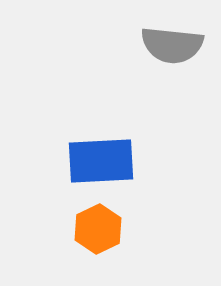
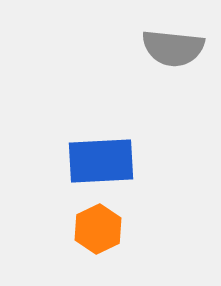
gray semicircle: moved 1 px right, 3 px down
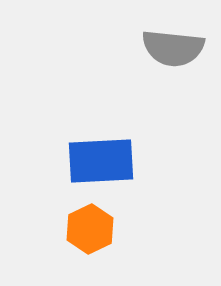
orange hexagon: moved 8 px left
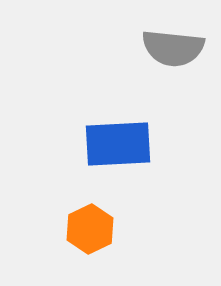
blue rectangle: moved 17 px right, 17 px up
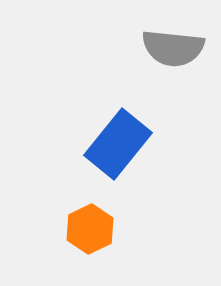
blue rectangle: rotated 48 degrees counterclockwise
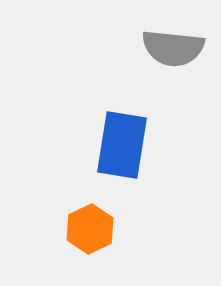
blue rectangle: moved 4 px right, 1 px down; rotated 30 degrees counterclockwise
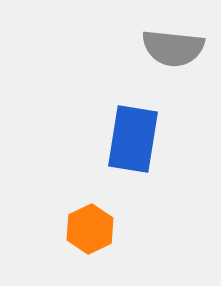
blue rectangle: moved 11 px right, 6 px up
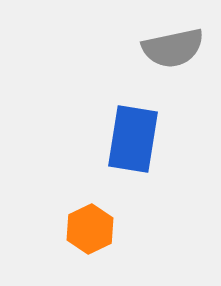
gray semicircle: rotated 18 degrees counterclockwise
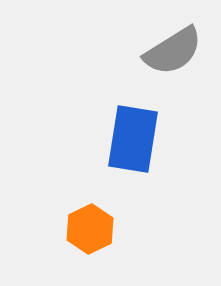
gray semicircle: moved 3 px down; rotated 20 degrees counterclockwise
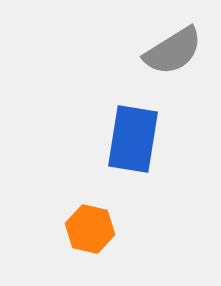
orange hexagon: rotated 21 degrees counterclockwise
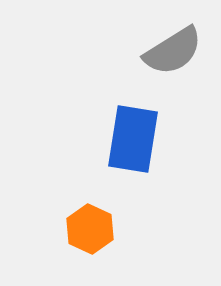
orange hexagon: rotated 12 degrees clockwise
